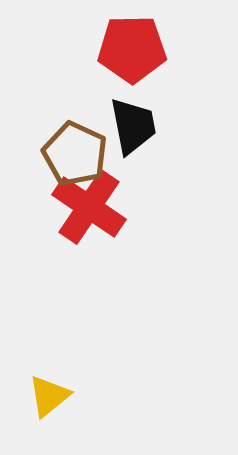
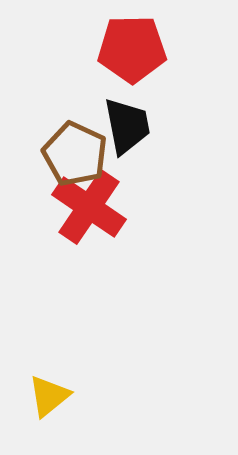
black trapezoid: moved 6 px left
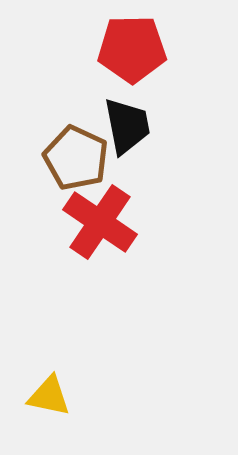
brown pentagon: moved 1 px right, 4 px down
red cross: moved 11 px right, 15 px down
yellow triangle: rotated 51 degrees clockwise
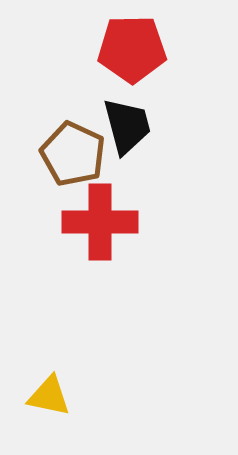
black trapezoid: rotated 4 degrees counterclockwise
brown pentagon: moved 3 px left, 4 px up
red cross: rotated 34 degrees counterclockwise
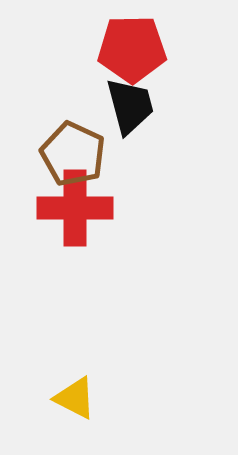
black trapezoid: moved 3 px right, 20 px up
red cross: moved 25 px left, 14 px up
yellow triangle: moved 26 px right, 2 px down; rotated 15 degrees clockwise
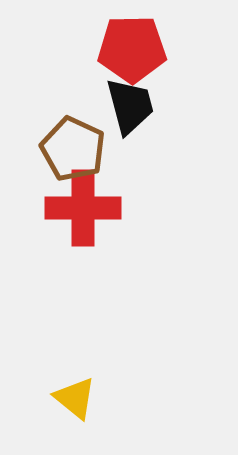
brown pentagon: moved 5 px up
red cross: moved 8 px right
yellow triangle: rotated 12 degrees clockwise
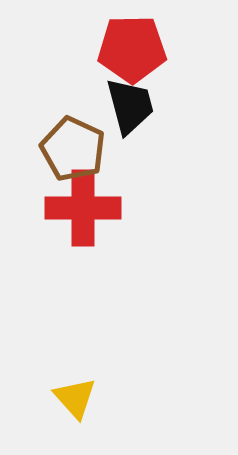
yellow triangle: rotated 9 degrees clockwise
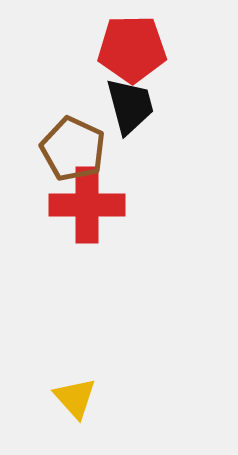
red cross: moved 4 px right, 3 px up
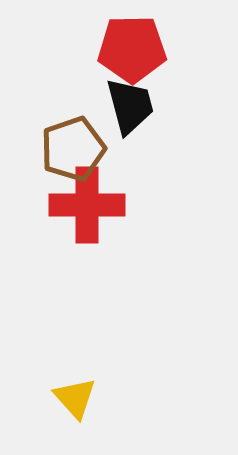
brown pentagon: rotated 28 degrees clockwise
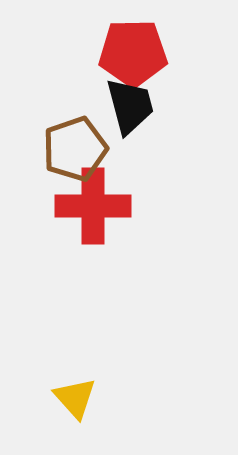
red pentagon: moved 1 px right, 4 px down
brown pentagon: moved 2 px right
red cross: moved 6 px right, 1 px down
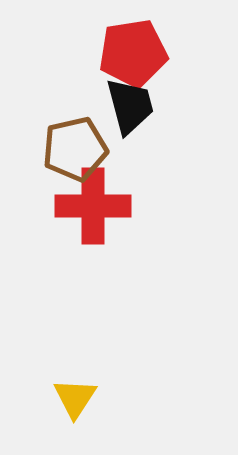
red pentagon: rotated 8 degrees counterclockwise
brown pentagon: rotated 6 degrees clockwise
yellow triangle: rotated 15 degrees clockwise
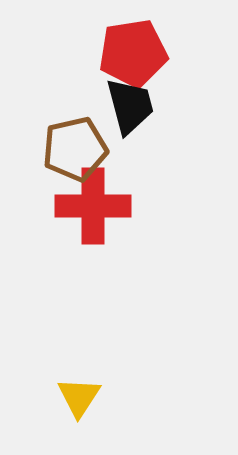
yellow triangle: moved 4 px right, 1 px up
